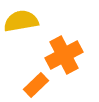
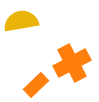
orange cross: moved 8 px right, 8 px down
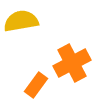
orange rectangle: rotated 10 degrees counterclockwise
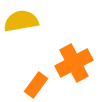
orange cross: moved 2 px right
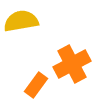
orange cross: moved 2 px left, 1 px down
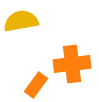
orange cross: rotated 21 degrees clockwise
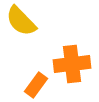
yellow semicircle: rotated 124 degrees counterclockwise
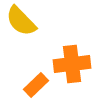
orange rectangle: rotated 10 degrees clockwise
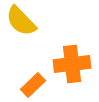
orange rectangle: moved 3 px left
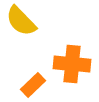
orange cross: rotated 12 degrees clockwise
